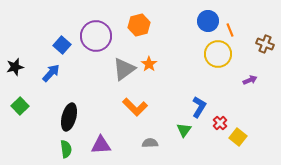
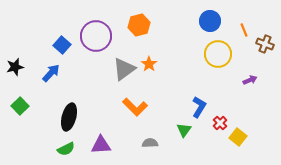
blue circle: moved 2 px right
orange line: moved 14 px right
green semicircle: rotated 72 degrees clockwise
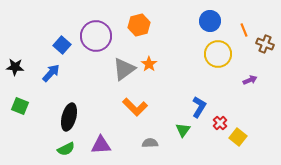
black star: rotated 18 degrees clockwise
green square: rotated 24 degrees counterclockwise
green triangle: moved 1 px left
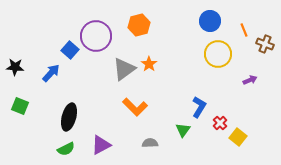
blue square: moved 8 px right, 5 px down
purple triangle: rotated 25 degrees counterclockwise
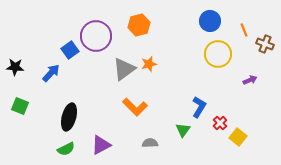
blue square: rotated 12 degrees clockwise
orange star: rotated 21 degrees clockwise
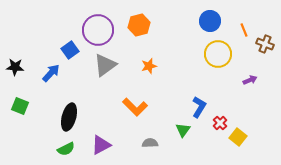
purple circle: moved 2 px right, 6 px up
orange star: moved 2 px down
gray triangle: moved 19 px left, 4 px up
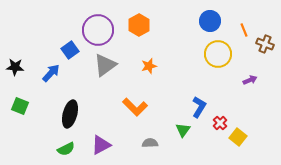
orange hexagon: rotated 15 degrees counterclockwise
black ellipse: moved 1 px right, 3 px up
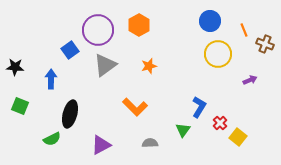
blue arrow: moved 6 px down; rotated 42 degrees counterclockwise
green semicircle: moved 14 px left, 10 px up
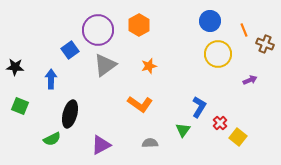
orange L-shape: moved 5 px right, 3 px up; rotated 10 degrees counterclockwise
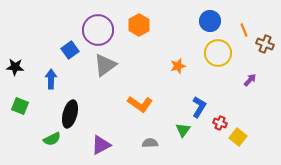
yellow circle: moved 1 px up
orange star: moved 29 px right
purple arrow: rotated 24 degrees counterclockwise
red cross: rotated 24 degrees counterclockwise
